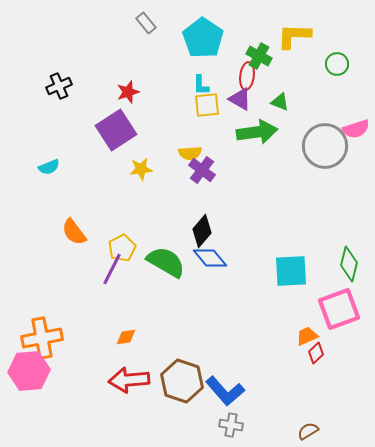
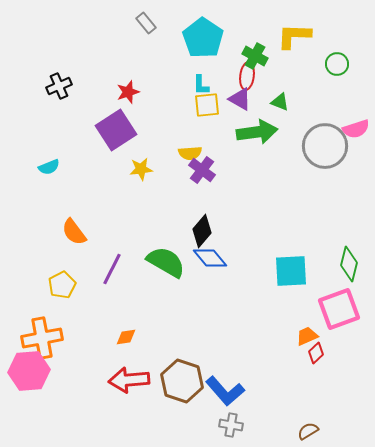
green cross: moved 4 px left
yellow pentagon: moved 60 px left, 37 px down
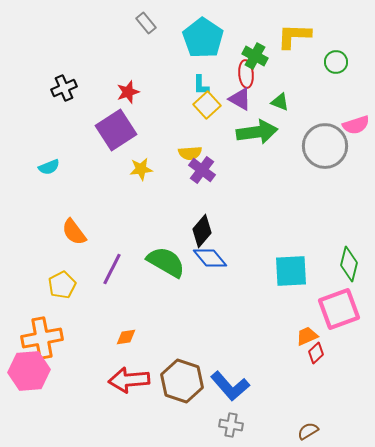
green circle: moved 1 px left, 2 px up
red ellipse: moved 1 px left, 2 px up; rotated 12 degrees counterclockwise
black cross: moved 5 px right, 2 px down
yellow square: rotated 36 degrees counterclockwise
pink semicircle: moved 4 px up
blue L-shape: moved 5 px right, 5 px up
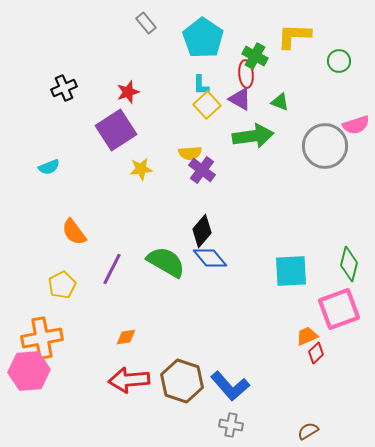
green circle: moved 3 px right, 1 px up
green arrow: moved 4 px left, 4 px down
